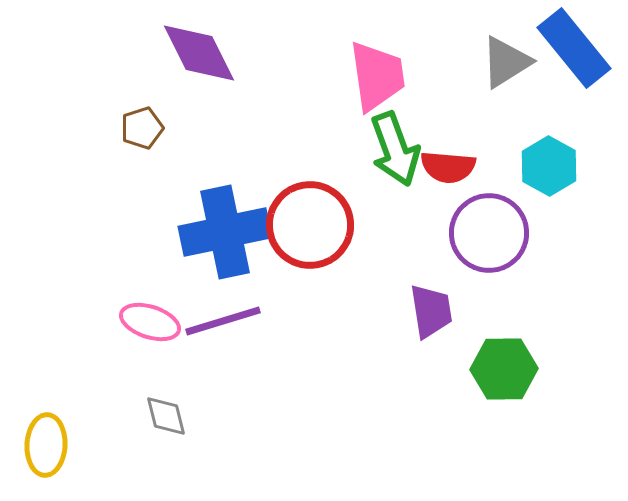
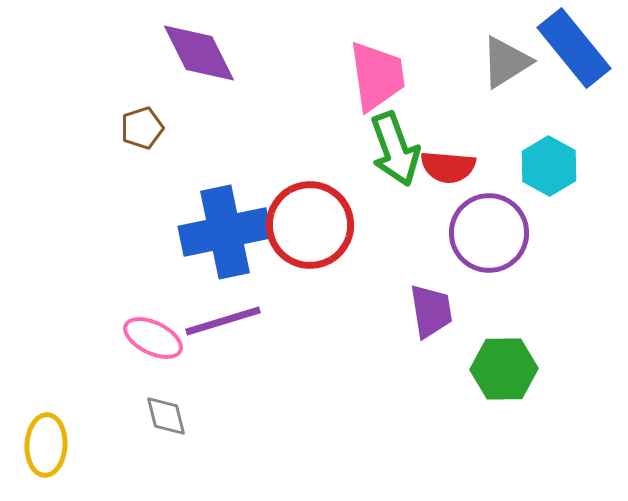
pink ellipse: moved 3 px right, 16 px down; rotated 8 degrees clockwise
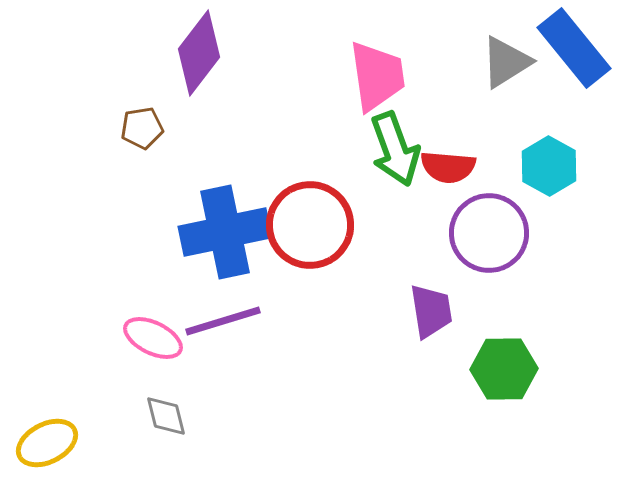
purple diamond: rotated 64 degrees clockwise
brown pentagon: rotated 9 degrees clockwise
yellow ellipse: moved 1 px right, 2 px up; rotated 60 degrees clockwise
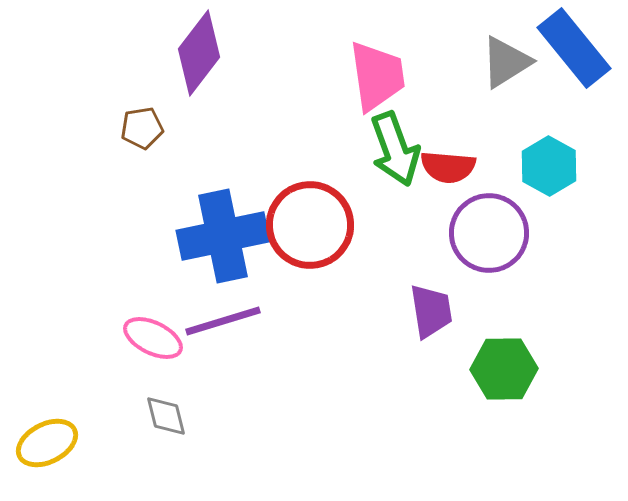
blue cross: moved 2 px left, 4 px down
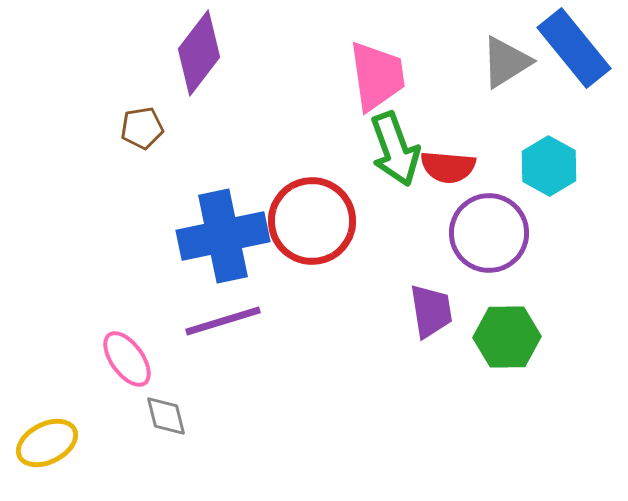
red circle: moved 2 px right, 4 px up
pink ellipse: moved 26 px left, 21 px down; rotated 28 degrees clockwise
green hexagon: moved 3 px right, 32 px up
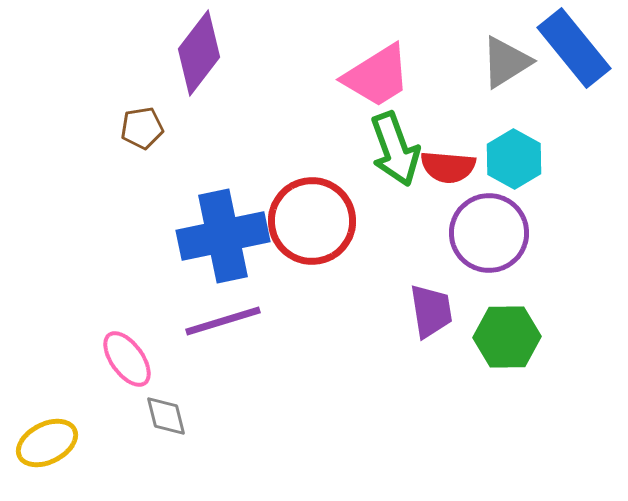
pink trapezoid: rotated 66 degrees clockwise
cyan hexagon: moved 35 px left, 7 px up
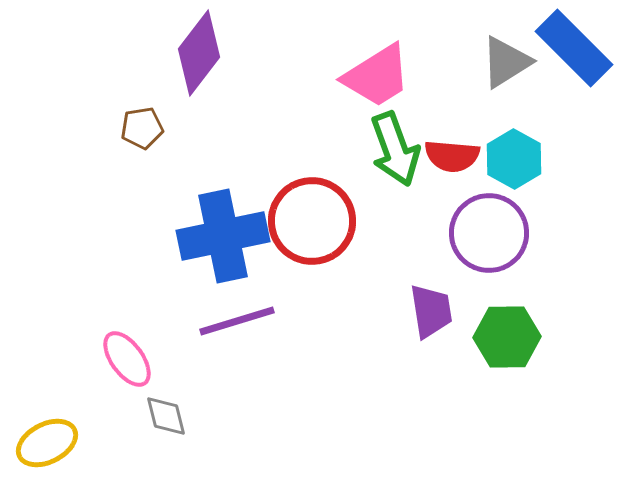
blue rectangle: rotated 6 degrees counterclockwise
red semicircle: moved 4 px right, 11 px up
purple line: moved 14 px right
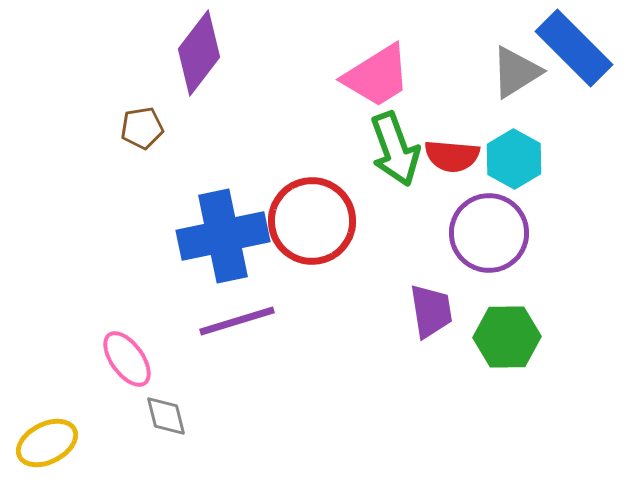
gray triangle: moved 10 px right, 10 px down
